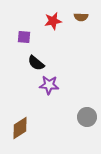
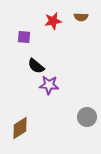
black semicircle: moved 3 px down
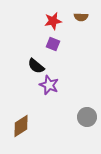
purple square: moved 29 px right, 7 px down; rotated 16 degrees clockwise
purple star: rotated 18 degrees clockwise
brown diamond: moved 1 px right, 2 px up
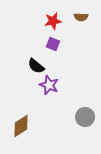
gray circle: moved 2 px left
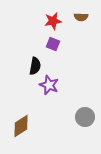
black semicircle: moved 1 px left; rotated 120 degrees counterclockwise
